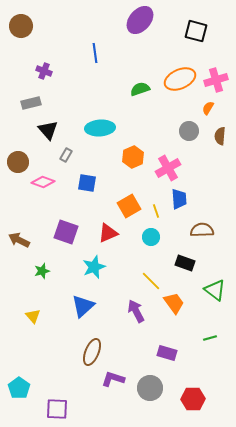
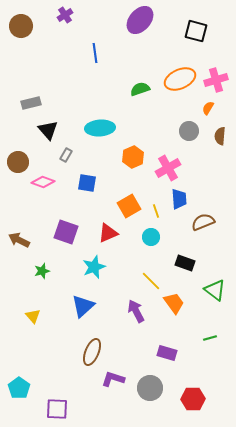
purple cross at (44, 71): moved 21 px right, 56 px up; rotated 35 degrees clockwise
brown semicircle at (202, 230): moved 1 px right, 8 px up; rotated 20 degrees counterclockwise
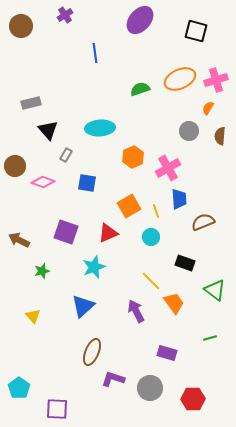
brown circle at (18, 162): moved 3 px left, 4 px down
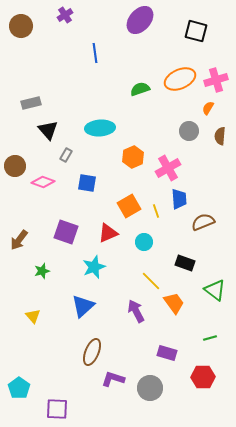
cyan circle at (151, 237): moved 7 px left, 5 px down
brown arrow at (19, 240): rotated 80 degrees counterclockwise
red hexagon at (193, 399): moved 10 px right, 22 px up
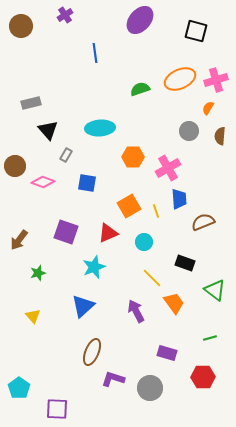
orange hexagon at (133, 157): rotated 25 degrees clockwise
green star at (42, 271): moved 4 px left, 2 px down
yellow line at (151, 281): moved 1 px right, 3 px up
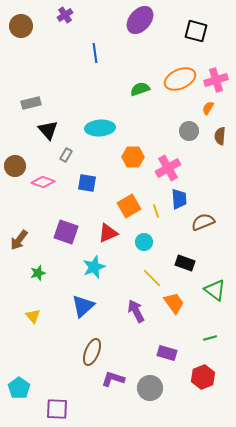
red hexagon at (203, 377): rotated 20 degrees counterclockwise
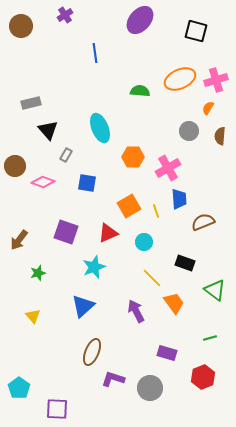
green semicircle at (140, 89): moved 2 px down; rotated 24 degrees clockwise
cyan ellipse at (100, 128): rotated 72 degrees clockwise
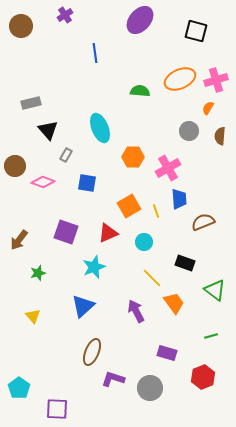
green line at (210, 338): moved 1 px right, 2 px up
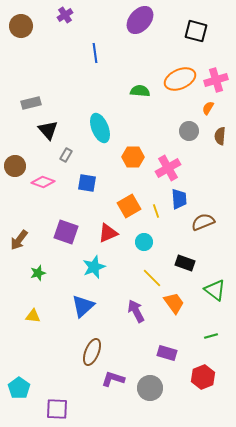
yellow triangle at (33, 316): rotated 42 degrees counterclockwise
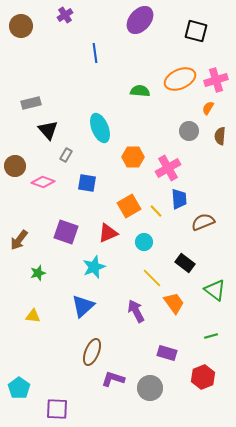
yellow line at (156, 211): rotated 24 degrees counterclockwise
black rectangle at (185, 263): rotated 18 degrees clockwise
